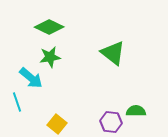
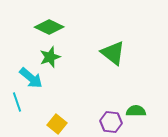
green star: rotated 10 degrees counterclockwise
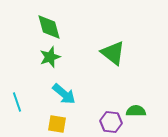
green diamond: rotated 48 degrees clockwise
cyan arrow: moved 33 px right, 16 px down
yellow square: rotated 30 degrees counterclockwise
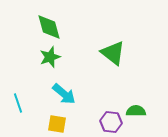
cyan line: moved 1 px right, 1 px down
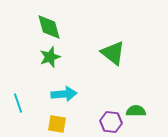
cyan arrow: rotated 45 degrees counterclockwise
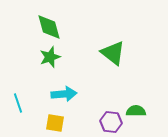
yellow square: moved 2 px left, 1 px up
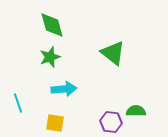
green diamond: moved 3 px right, 2 px up
cyan arrow: moved 5 px up
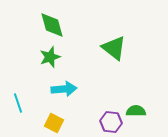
green triangle: moved 1 px right, 5 px up
yellow square: moved 1 px left; rotated 18 degrees clockwise
